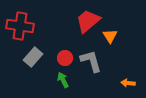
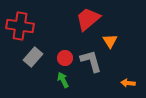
red trapezoid: moved 2 px up
orange triangle: moved 5 px down
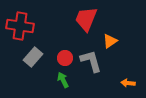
red trapezoid: moved 2 px left; rotated 28 degrees counterclockwise
orange triangle: rotated 28 degrees clockwise
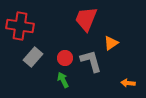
orange triangle: moved 1 px right, 2 px down
